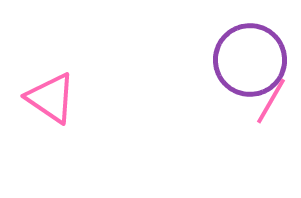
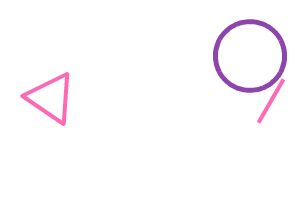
purple circle: moved 4 px up
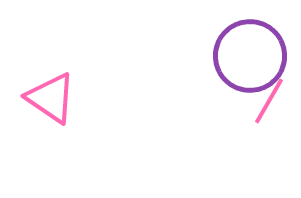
pink line: moved 2 px left
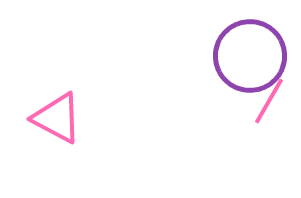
pink triangle: moved 6 px right, 20 px down; rotated 6 degrees counterclockwise
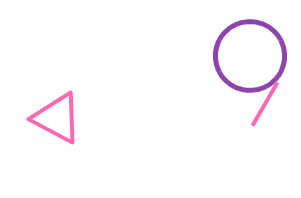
pink line: moved 4 px left, 3 px down
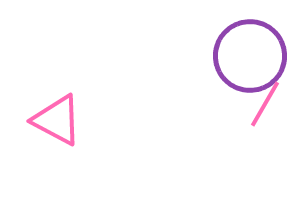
pink triangle: moved 2 px down
